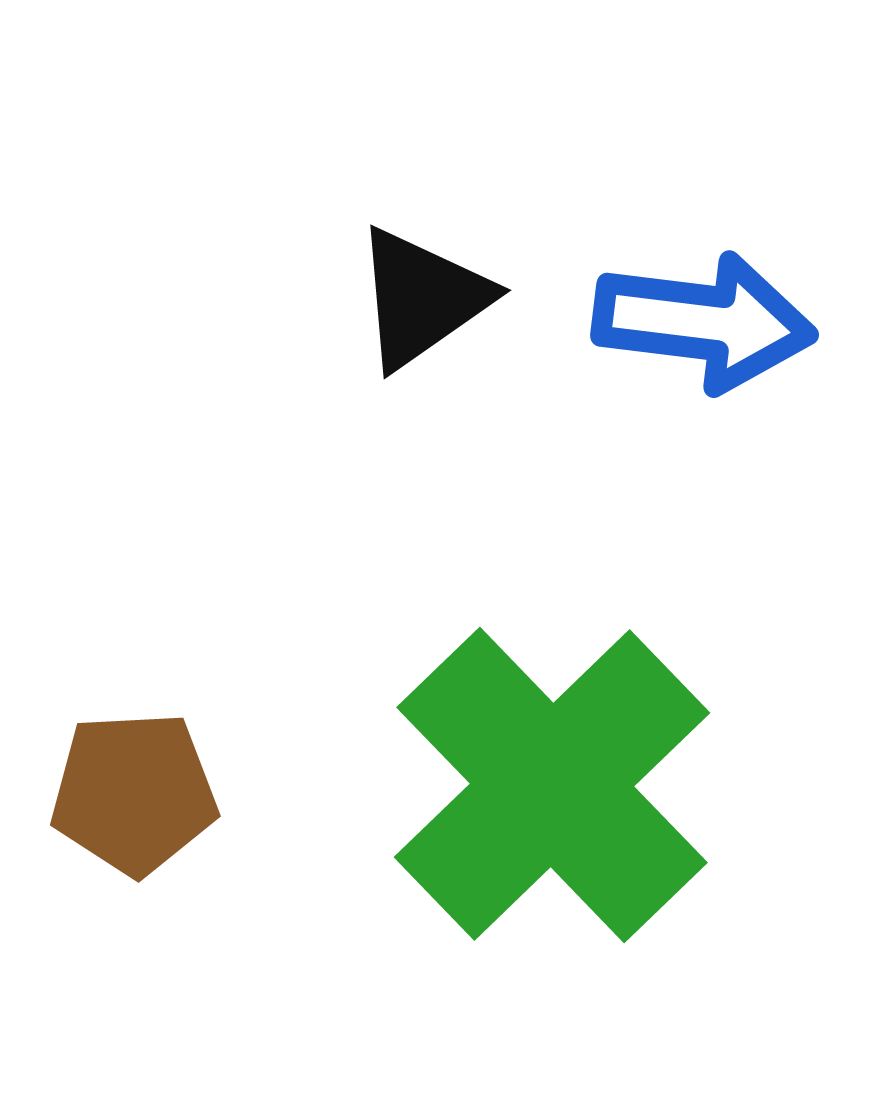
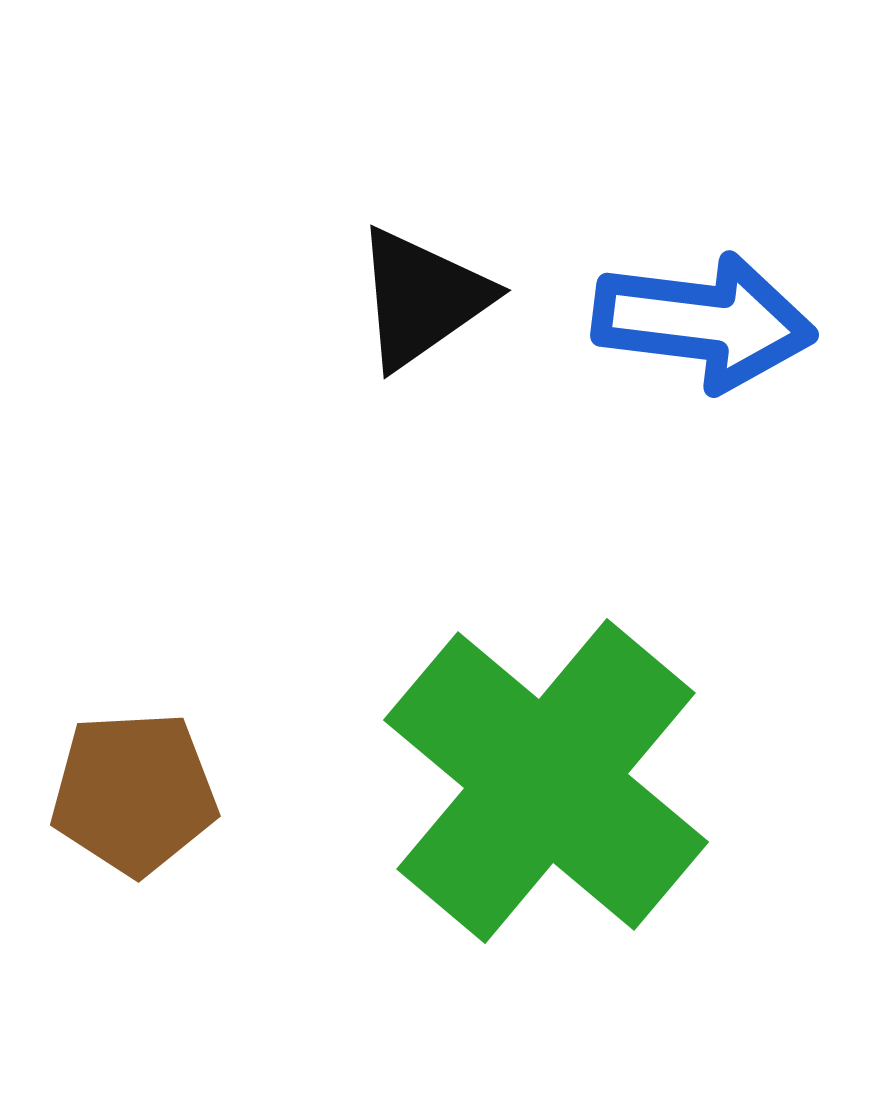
green cross: moved 6 px left, 4 px up; rotated 6 degrees counterclockwise
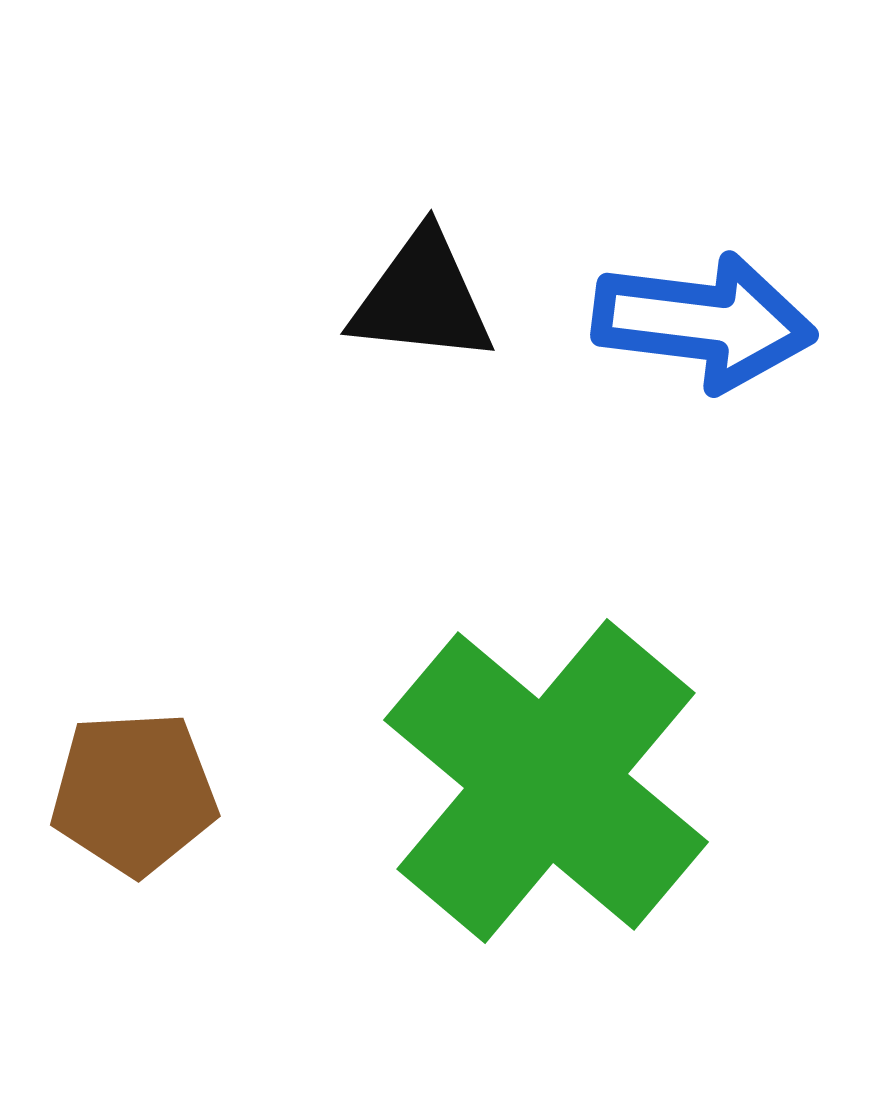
black triangle: rotated 41 degrees clockwise
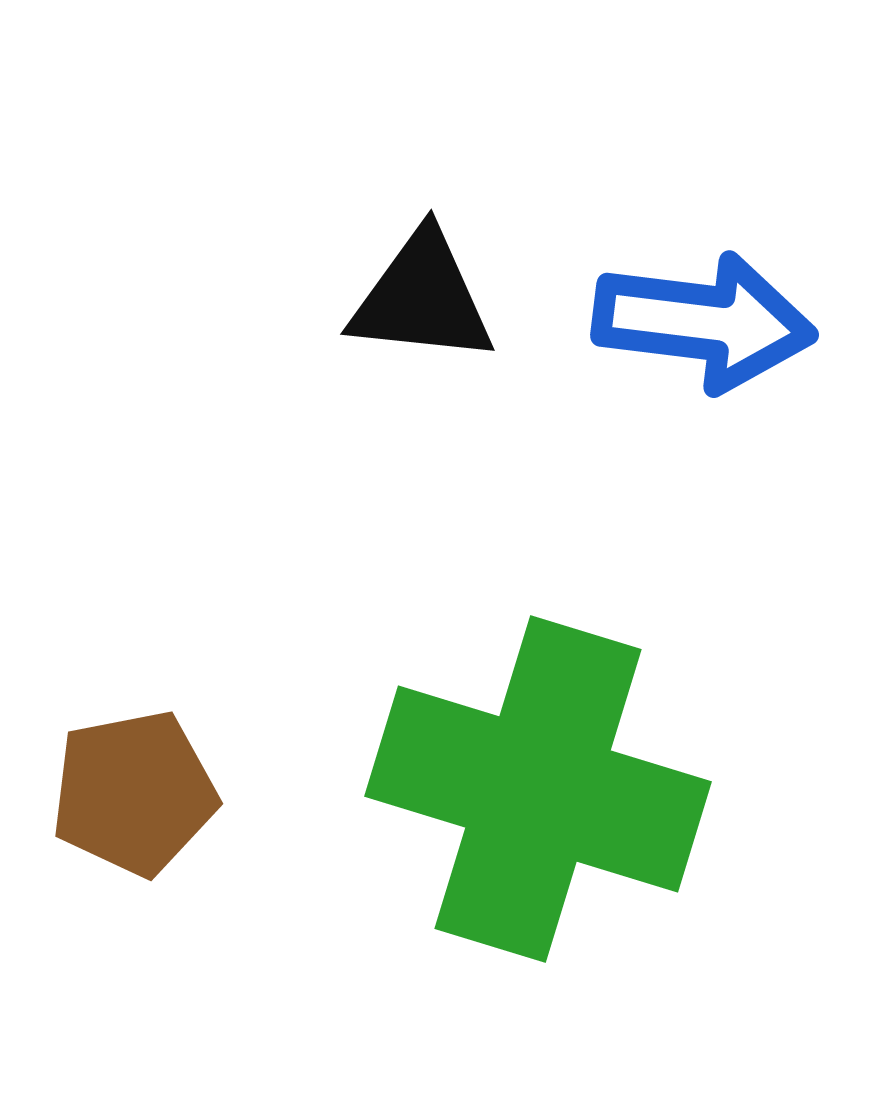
green cross: moved 8 px left, 8 px down; rotated 23 degrees counterclockwise
brown pentagon: rotated 8 degrees counterclockwise
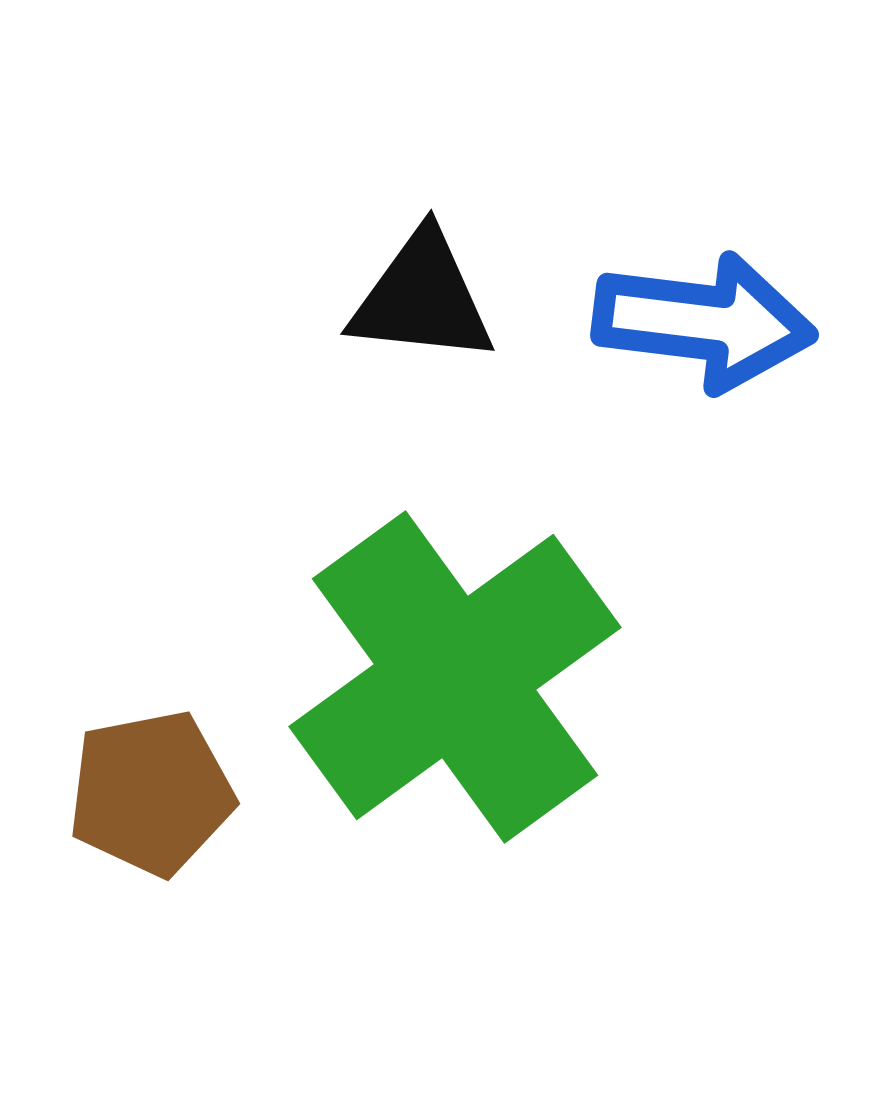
green cross: moved 83 px left, 112 px up; rotated 37 degrees clockwise
brown pentagon: moved 17 px right
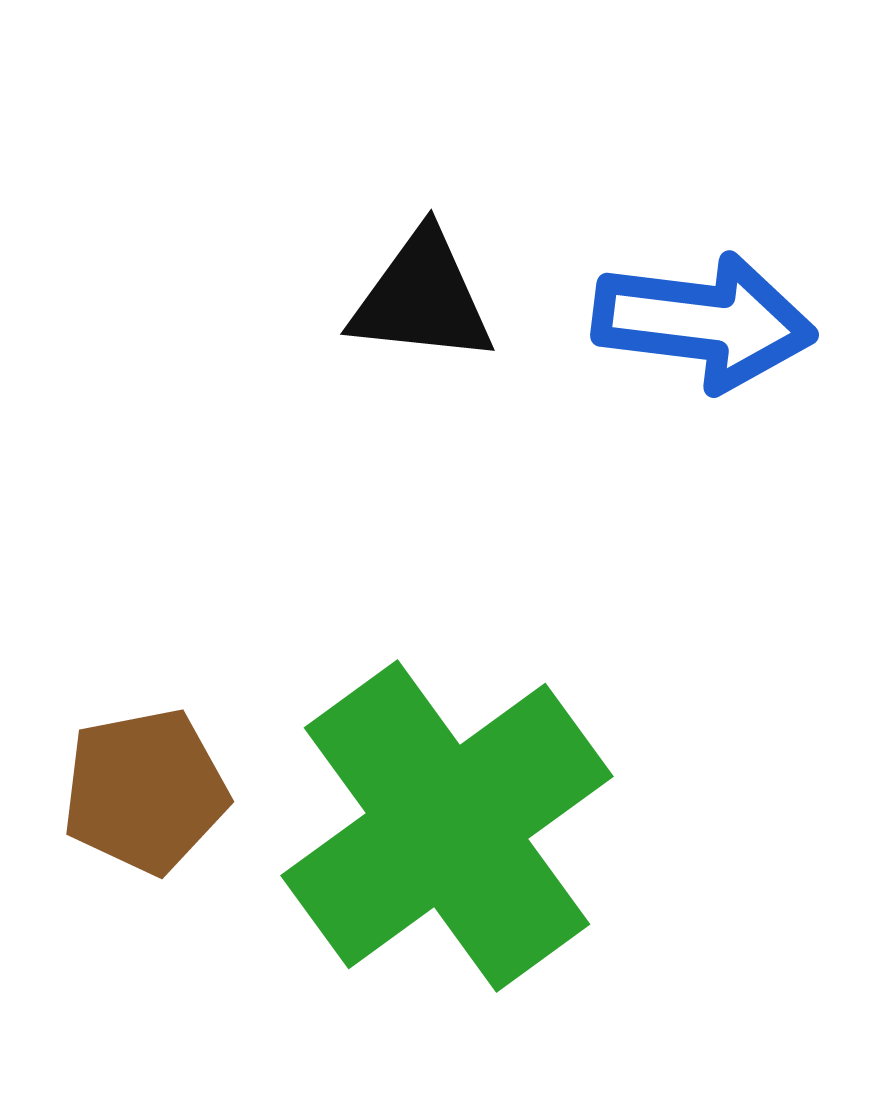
green cross: moved 8 px left, 149 px down
brown pentagon: moved 6 px left, 2 px up
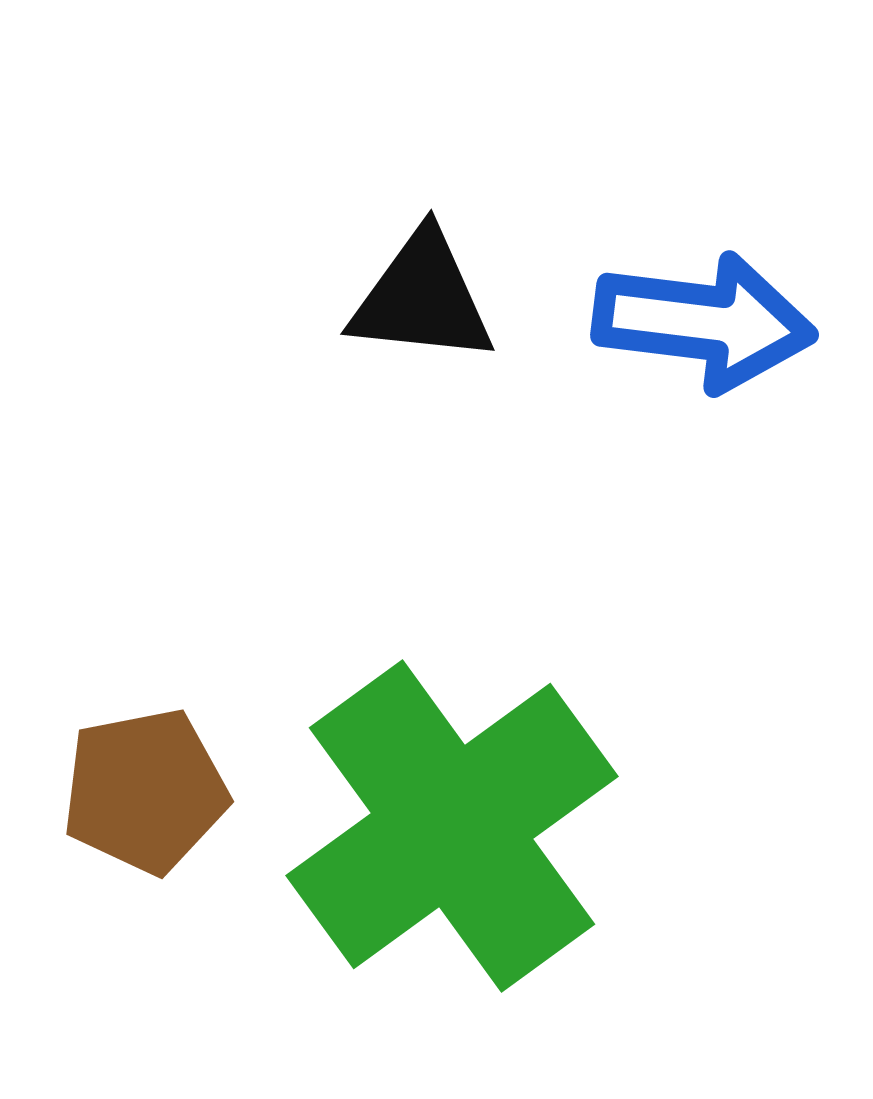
green cross: moved 5 px right
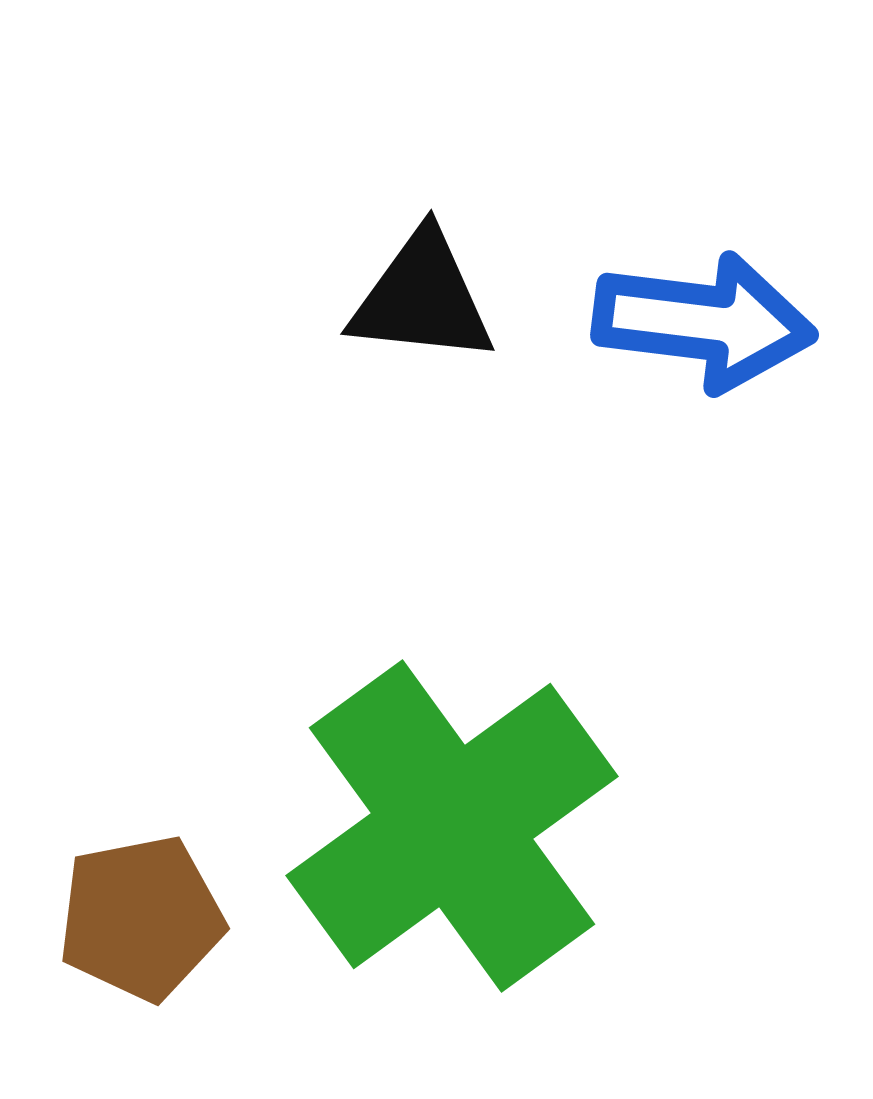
brown pentagon: moved 4 px left, 127 px down
